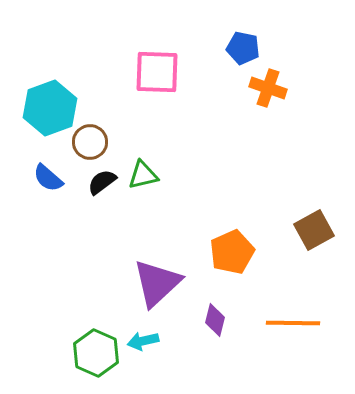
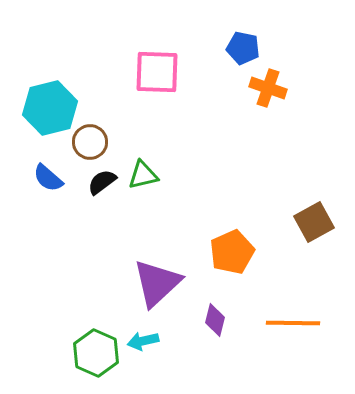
cyan hexagon: rotated 6 degrees clockwise
brown square: moved 8 px up
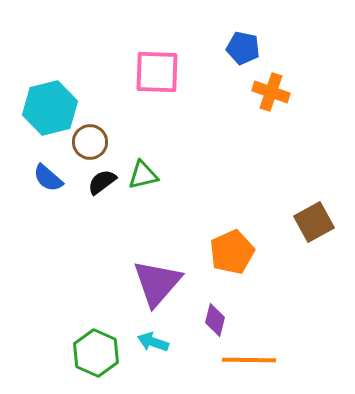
orange cross: moved 3 px right, 4 px down
purple triangle: rotated 6 degrees counterclockwise
orange line: moved 44 px left, 37 px down
cyan arrow: moved 10 px right, 1 px down; rotated 32 degrees clockwise
